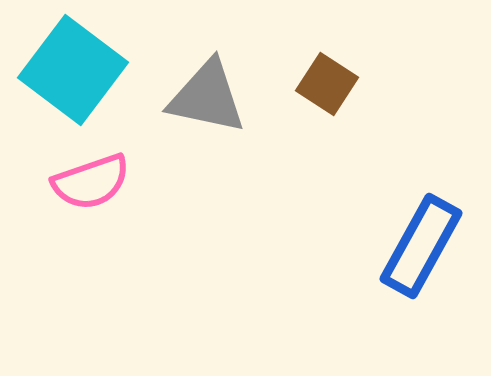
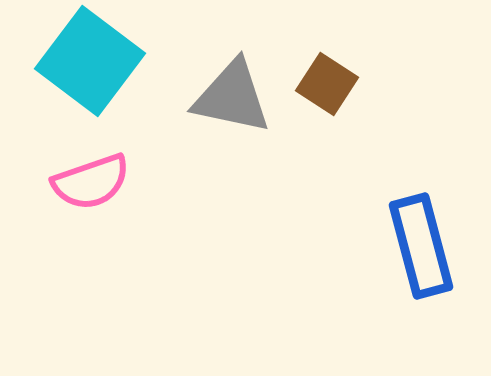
cyan square: moved 17 px right, 9 px up
gray triangle: moved 25 px right
blue rectangle: rotated 44 degrees counterclockwise
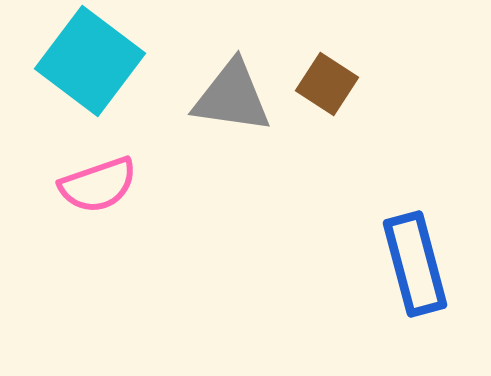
gray triangle: rotated 4 degrees counterclockwise
pink semicircle: moved 7 px right, 3 px down
blue rectangle: moved 6 px left, 18 px down
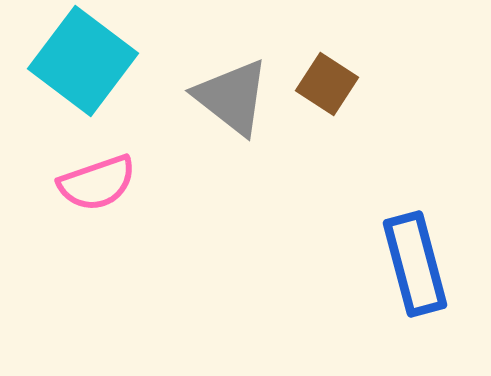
cyan square: moved 7 px left
gray triangle: rotated 30 degrees clockwise
pink semicircle: moved 1 px left, 2 px up
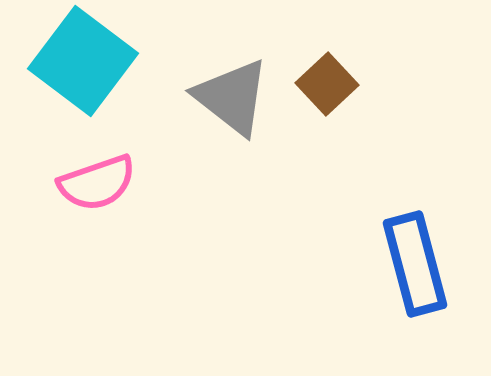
brown square: rotated 14 degrees clockwise
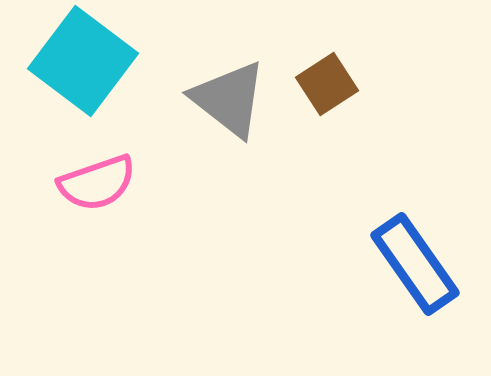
brown square: rotated 10 degrees clockwise
gray triangle: moved 3 px left, 2 px down
blue rectangle: rotated 20 degrees counterclockwise
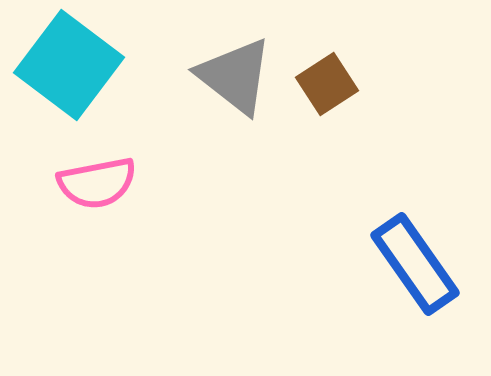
cyan square: moved 14 px left, 4 px down
gray triangle: moved 6 px right, 23 px up
pink semicircle: rotated 8 degrees clockwise
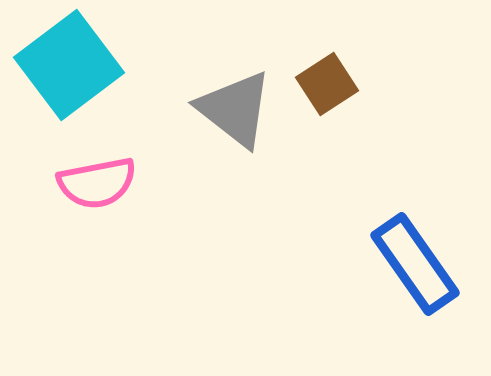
cyan square: rotated 16 degrees clockwise
gray triangle: moved 33 px down
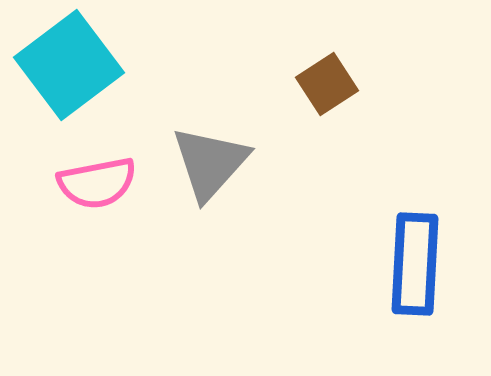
gray triangle: moved 25 px left, 54 px down; rotated 34 degrees clockwise
blue rectangle: rotated 38 degrees clockwise
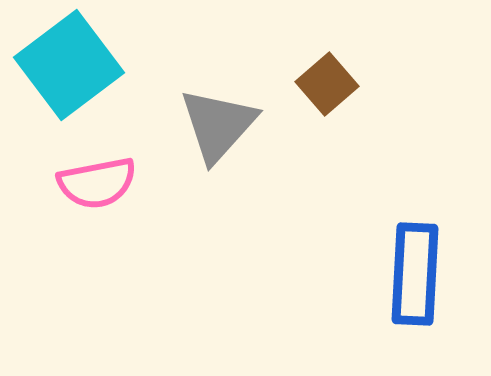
brown square: rotated 8 degrees counterclockwise
gray triangle: moved 8 px right, 38 px up
blue rectangle: moved 10 px down
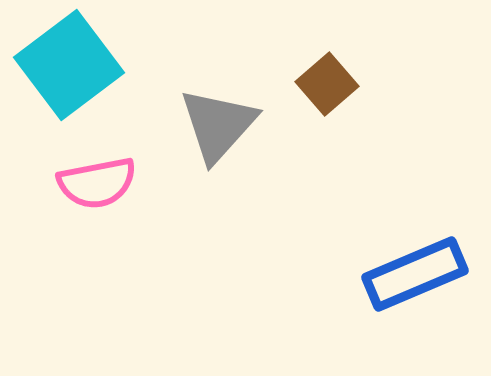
blue rectangle: rotated 64 degrees clockwise
